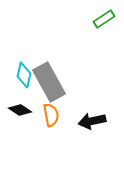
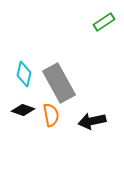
green rectangle: moved 3 px down
cyan diamond: moved 1 px up
gray rectangle: moved 10 px right, 1 px down
black diamond: moved 3 px right; rotated 15 degrees counterclockwise
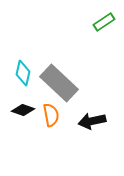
cyan diamond: moved 1 px left, 1 px up
gray rectangle: rotated 18 degrees counterclockwise
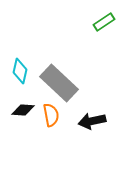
cyan diamond: moved 3 px left, 2 px up
black diamond: rotated 15 degrees counterclockwise
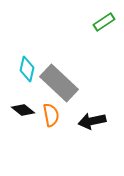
cyan diamond: moved 7 px right, 2 px up
black diamond: rotated 35 degrees clockwise
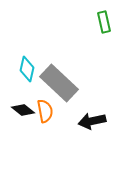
green rectangle: rotated 70 degrees counterclockwise
orange semicircle: moved 6 px left, 4 px up
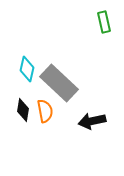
black diamond: rotated 60 degrees clockwise
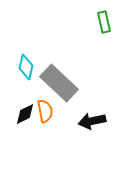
cyan diamond: moved 1 px left, 2 px up
black diamond: moved 2 px right, 4 px down; rotated 55 degrees clockwise
